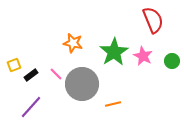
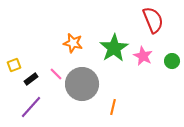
green star: moved 4 px up
black rectangle: moved 4 px down
orange line: moved 3 px down; rotated 63 degrees counterclockwise
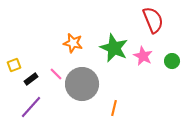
green star: rotated 16 degrees counterclockwise
orange line: moved 1 px right, 1 px down
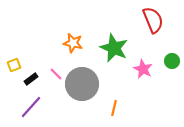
pink star: moved 13 px down
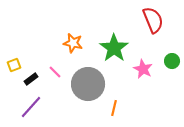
green star: rotated 12 degrees clockwise
pink line: moved 1 px left, 2 px up
gray circle: moved 6 px right
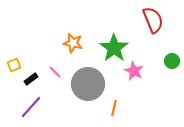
pink star: moved 9 px left, 2 px down
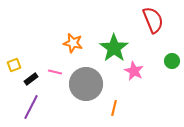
pink line: rotated 32 degrees counterclockwise
gray circle: moved 2 px left
purple line: rotated 15 degrees counterclockwise
